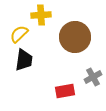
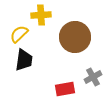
red rectangle: moved 2 px up
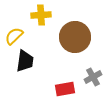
yellow semicircle: moved 5 px left, 2 px down
black trapezoid: moved 1 px right, 1 px down
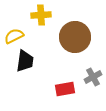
yellow semicircle: rotated 18 degrees clockwise
